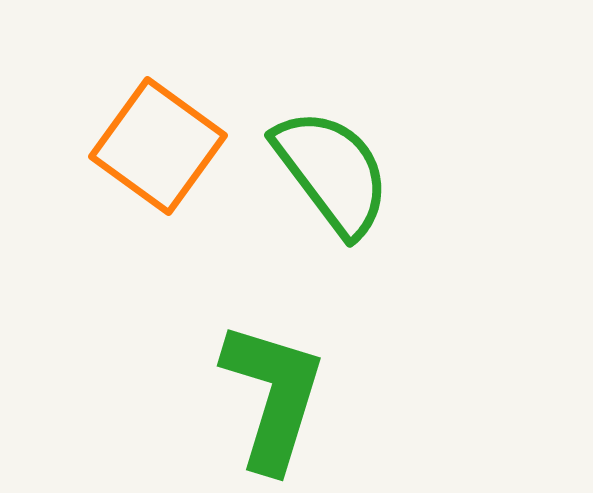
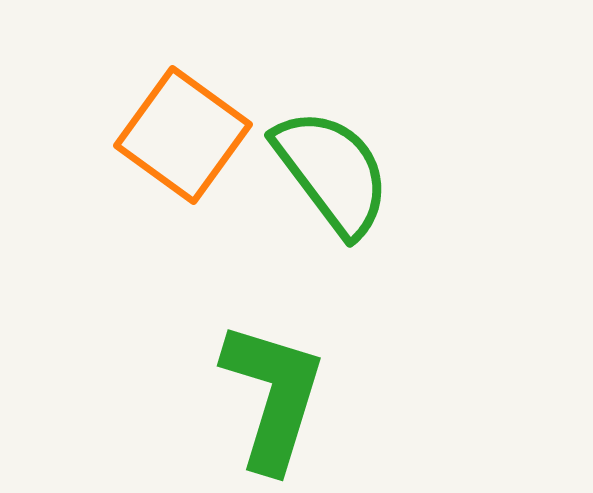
orange square: moved 25 px right, 11 px up
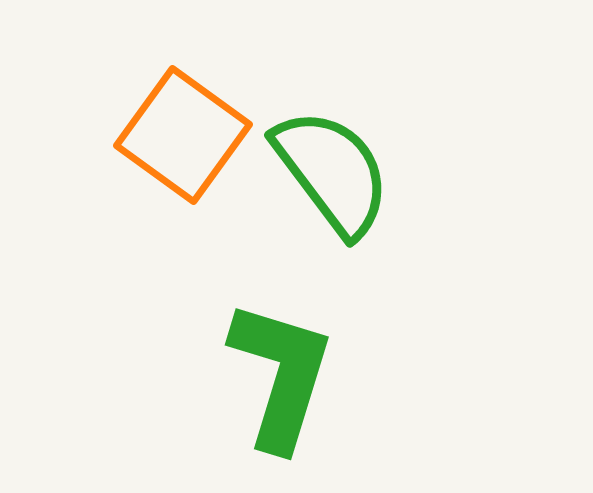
green L-shape: moved 8 px right, 21 px up
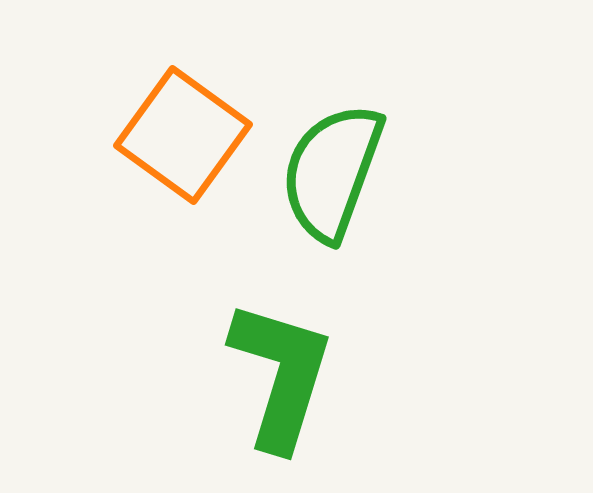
green semicircle: rotated 123 degrees counterclockwise
